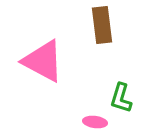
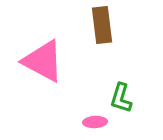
pink ellipse: rotated 10 degrees counterclockwise
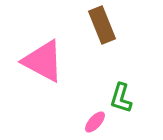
brown rectangle: rotated 15 degrees counterclockwise
pink ellipse: rotated 45 degrees counterclockwise
